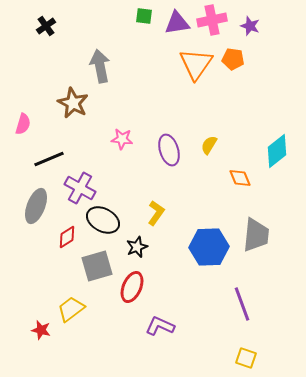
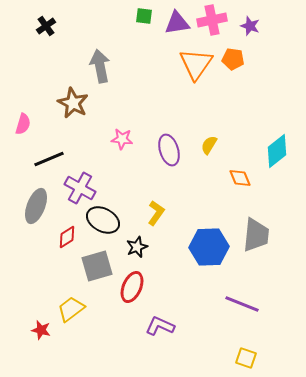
purple line: rotated 48 degrees counterclockwise
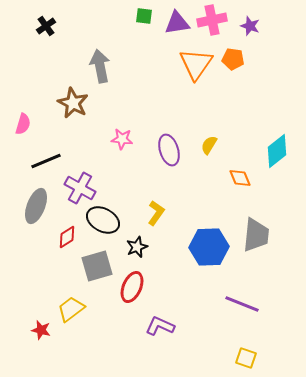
black line: moved 3 px left, 2 px down
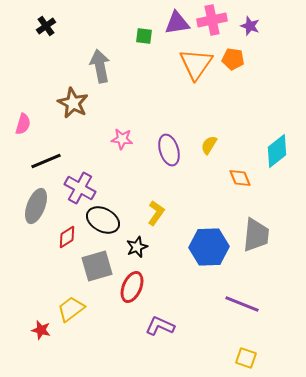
green square: moved 20 px down
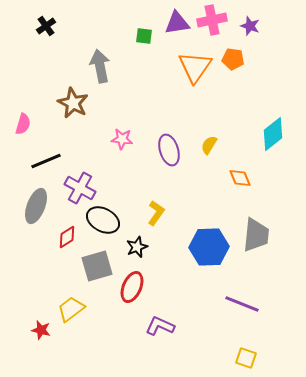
orange triangle: moved 1 px left, 3 px down
cyan diamond: moved 4 px left, 17 px up
